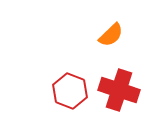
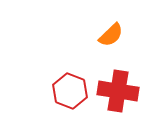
red cross: moved 1 px left, 1 px down; rotated 9 degrees counterclockwise
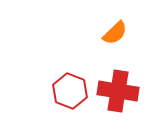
orange semicircle: moved 4 px right, 2 px up
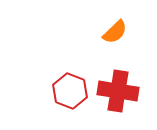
orange semicircle: moved 1 px up
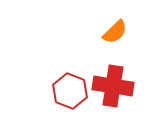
red cross: moved 5 px left, 5 px up
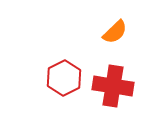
red hexagon: moved 6 px left, 13 px up; rotated 12 degrees clockwise
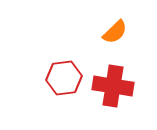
red hexagon: rotated 20 degrees clockwise
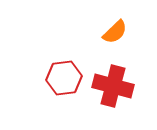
red cross: rotated 6 degrees clockwise
